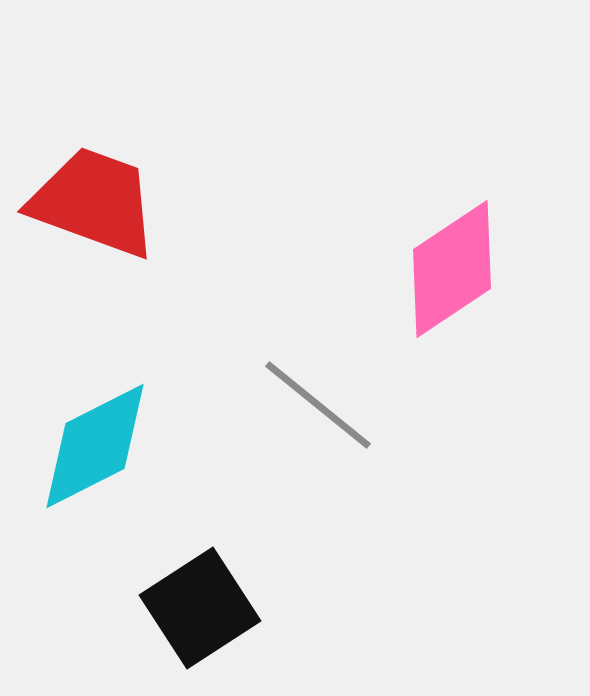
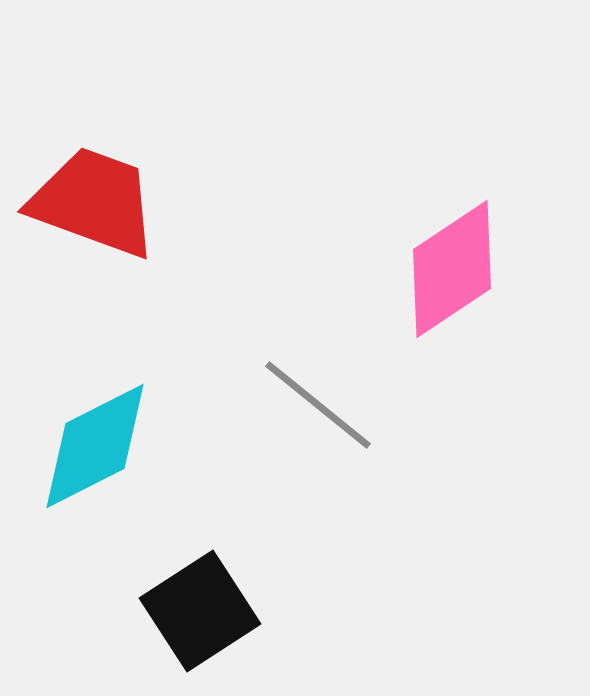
black square: moved 3 px down
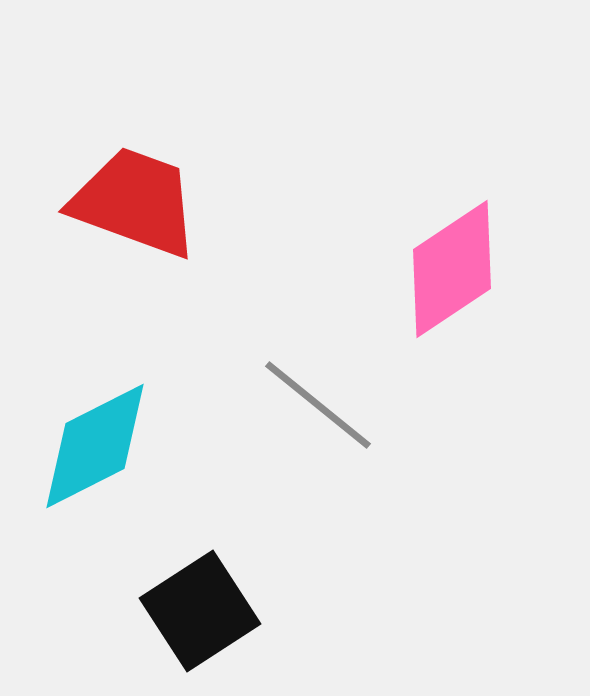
red trapezoid: moved 41 px right
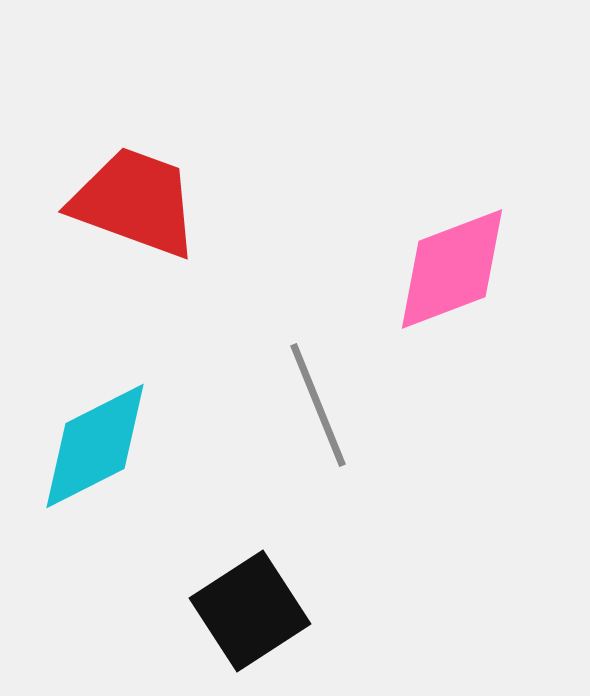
pink diamond: rotated 13 degrees clockwise
gray line: rotated 29 degrees clockwise
black square: moved 50 px right
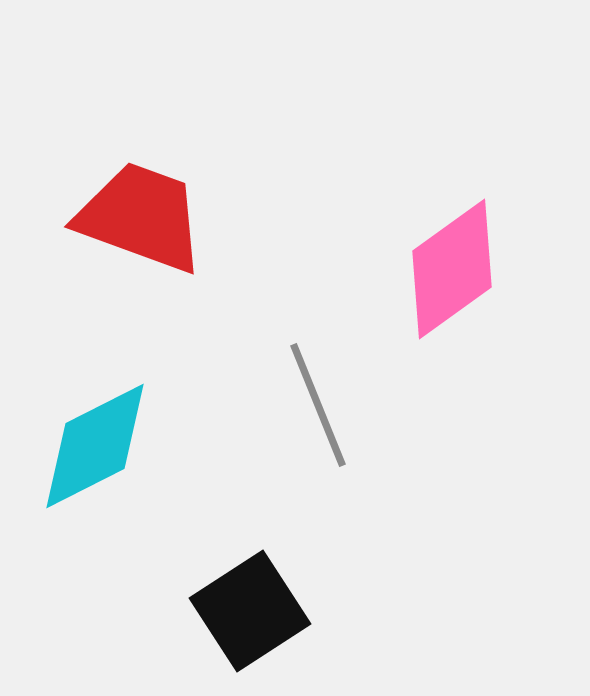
red trapezoid: moved 6 px right, 15 px down
pink diamond: rotated 15 degrees counterclockwise
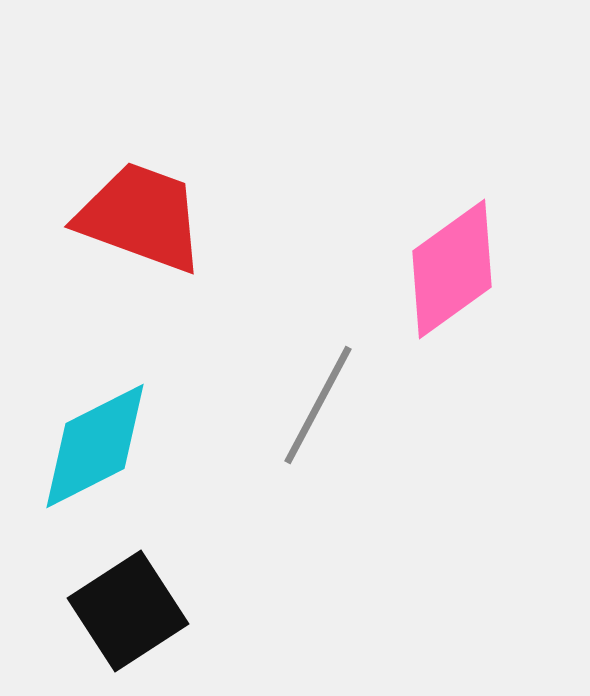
gray line: rotated 50 degrees clockwise
black square: moved 122 px left
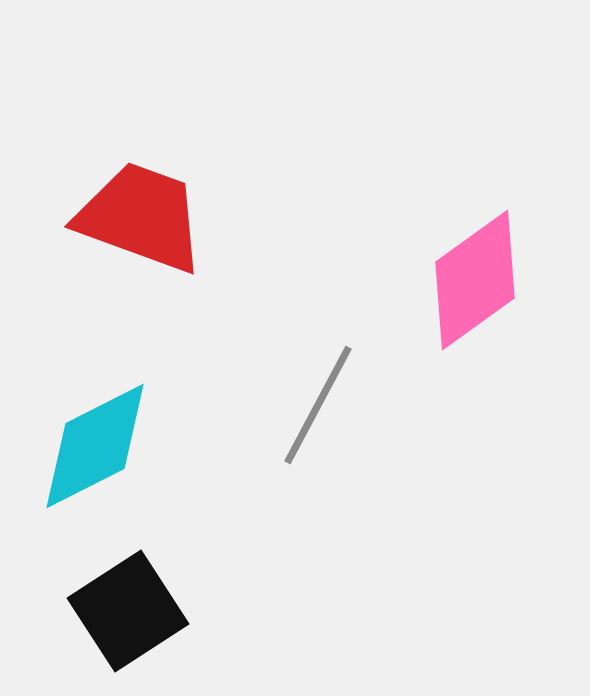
pink diamond: moved 23 px right, 11 px down
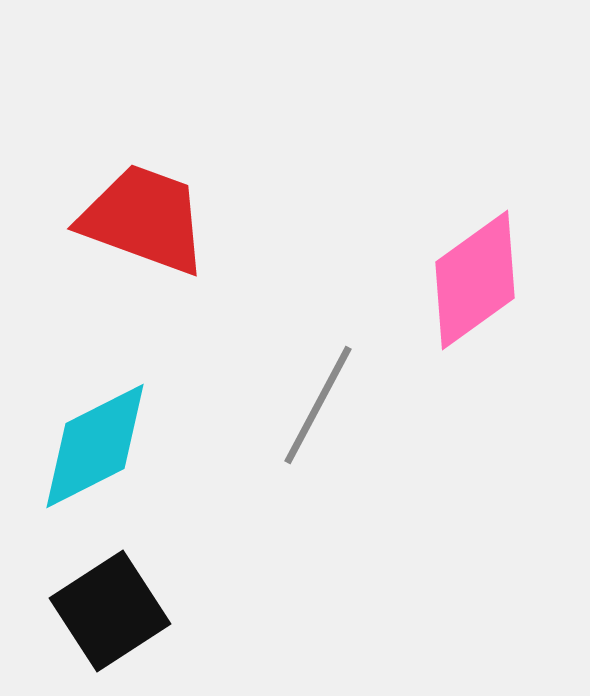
red trapezoid: moved 3 px right, 2 px down
black square: moved 18 px left
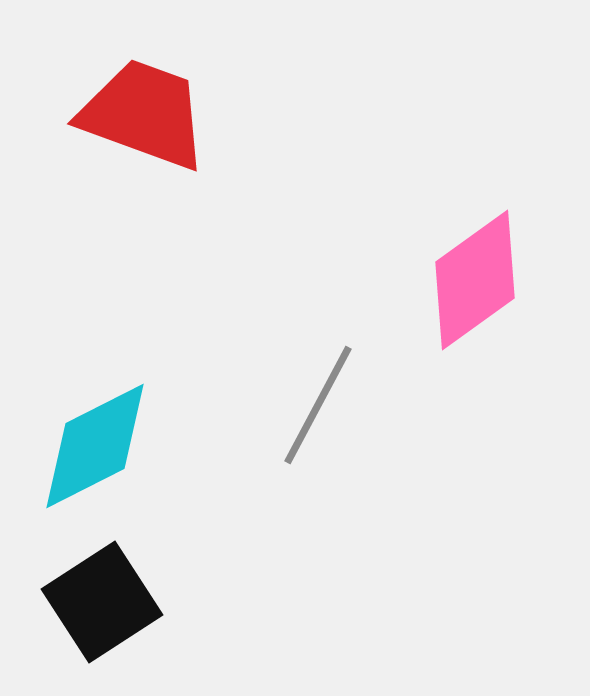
red trapezoid: moved 105 px up
black square: moved 8 px left, 9 px up
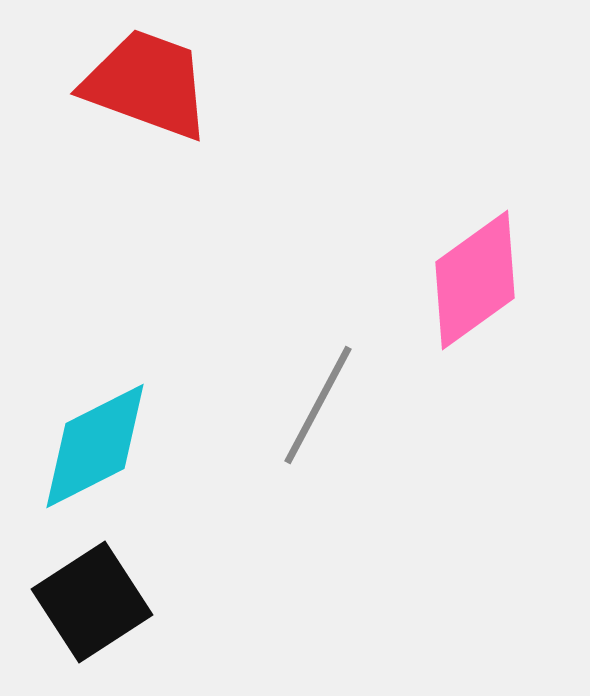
red trapezoid: moved 3 px right, 30 px up
black square: moved 10 px left
